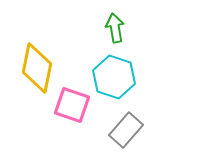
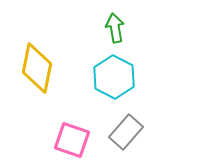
cyan hexagon: rotated 9 degrees clockwise
pink square: moved 35 px down
gray rectangle: moved 2 px down
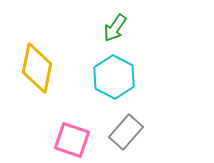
green arrow: rotated 136 degrees counterclockwise
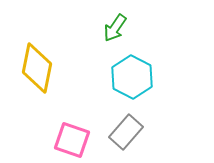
cyan hexagon: moved 18 px right
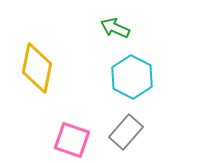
green arrow: rotated 80 degrees clockwise
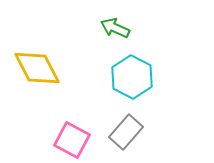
yellow diamond: rotated 39 degrees counterclockwise
pink square: rotated 9 degrees clockwise
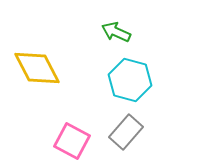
green arrow: moved 1 px right, 4 px down
cyan hexagon: moved 2 px left, 3 px down; rotated 12 degrees counterclockwise
pink square: moved 1 px down
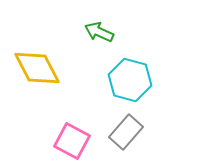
green arrow: moved 17 px left
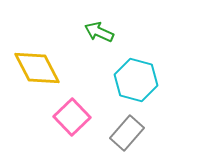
cyan hexagon: moved 6 px right
gray rectangle: moved 1 px right, 1 px down
pink square: moved 24 px up; rotated 18 degrees clockwise
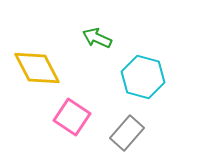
green arrow: moved 2 px left, 6 px down
cyan hexagon: moved 7 px right, 3 px up
pink square: rotated 12 degrees counterclockwise
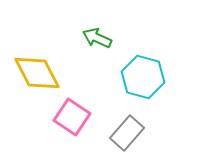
yellow diamond: moved 5 px down
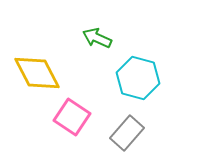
cyan hexagon: moved 5 px left, 1 px down
